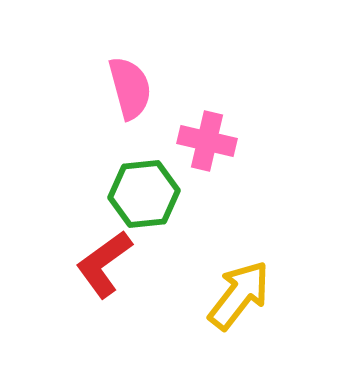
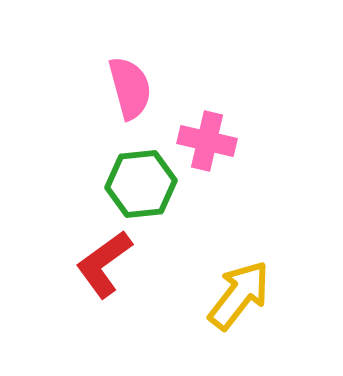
green hexagon: moved 3 px left, 10 px up
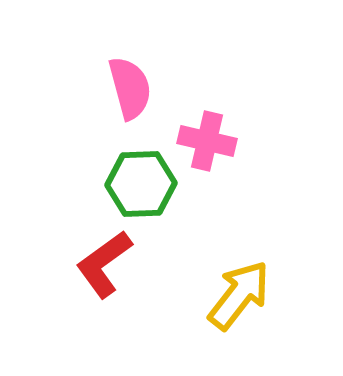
green hexagon: rotated 4 degrees clockwise
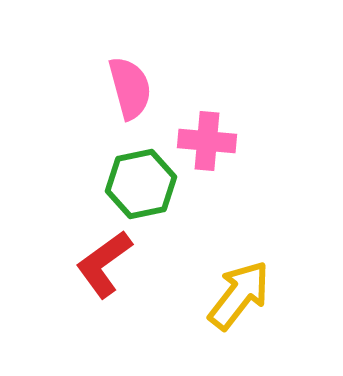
pink cross: rotated 8 degrees counterclockwise
green hexagon: rotated 10 degrees counterclockwise
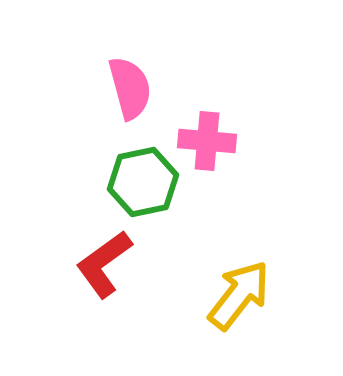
green hexagon: moved 2 px right, 2 px up
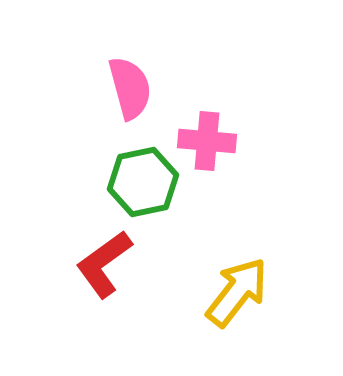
yellow arrow: moved 2 px left, 3 px up
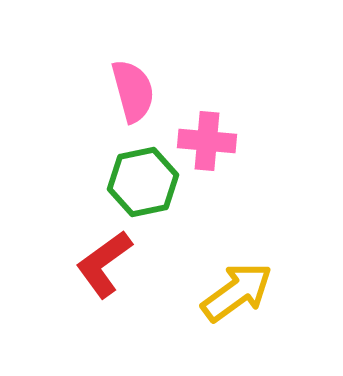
pink semicircle: moved 3 px right, 3 px down
yellow arrow: rotated 16 degrees clockwise
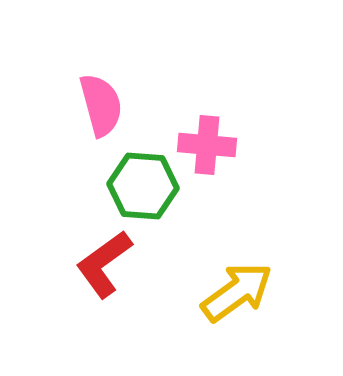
pink semicircle: moved 32 px left, 14 px down
pink cross: moved 4 px down
green hexagon: moved 4 px down; rotated 16 degrees clockwise
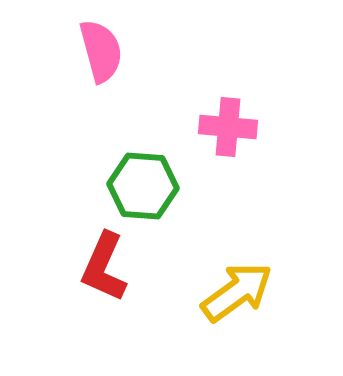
pink semicircle: moved 54 px up
pink cross: moved 21 px right, 18 px up
red L-shape: moved 3 px down; rotated 30 degrees counterclockwise
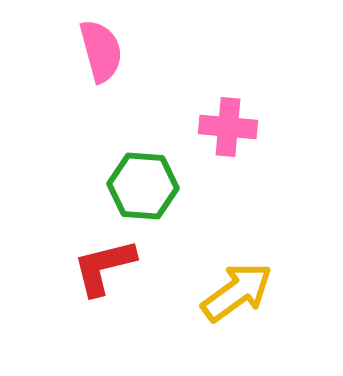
red L-shape: rotated 52 degrees clockwise
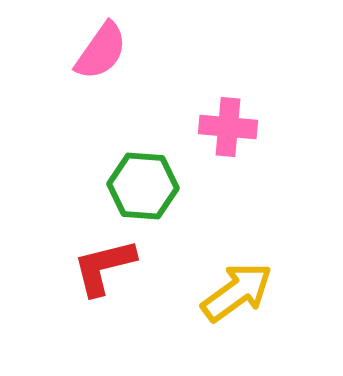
pink semicircle: rotated 50 degrees clockwise
